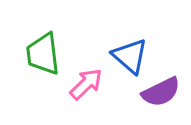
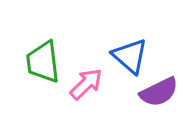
green trapezoid: moved 8 px down
purple semicircle: moved 2 px left
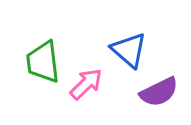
blue triangle: moved 1 px left, 6 px up
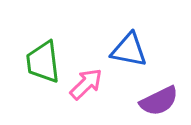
blue triangle: rotated 30 degrees counterclockwise
purple semicircle: moved 9 px down
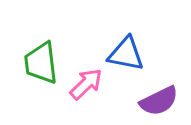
blue triangle: moved 3 px left, 4 px down
green trapezoid: moved 2 px left, 1 px down
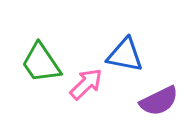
blue triangle: moved 1 px left, 1 px down
green trapezoid: rotated 27 degrees counterclockwise
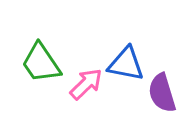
blue triangle: moved 1 px right, 9 px down
purple semicircle: moved 3 px right, 8 px up; rotated 99 degrees clockwise
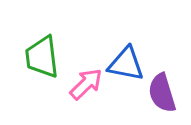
green trapezoid: moved 1 px right, 6 px up; rotated 27 degrees clockwise
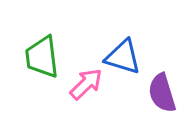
blue triangle: moved 3 px left, 7 px up; rotated 6 degrees clockwise
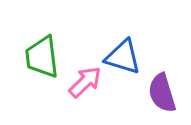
pink arrow: moved 1 px left, 2 px up
